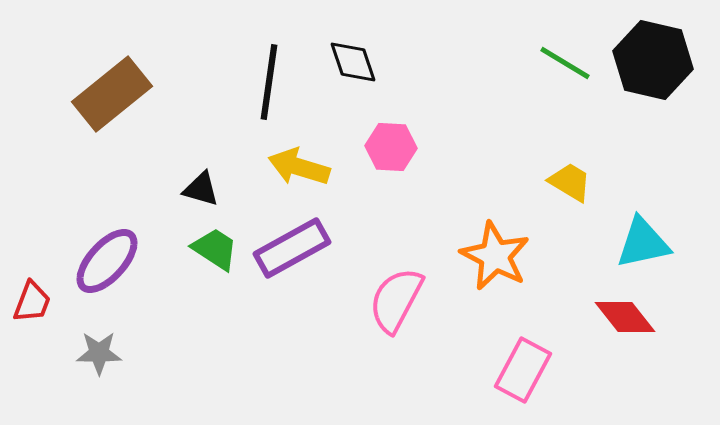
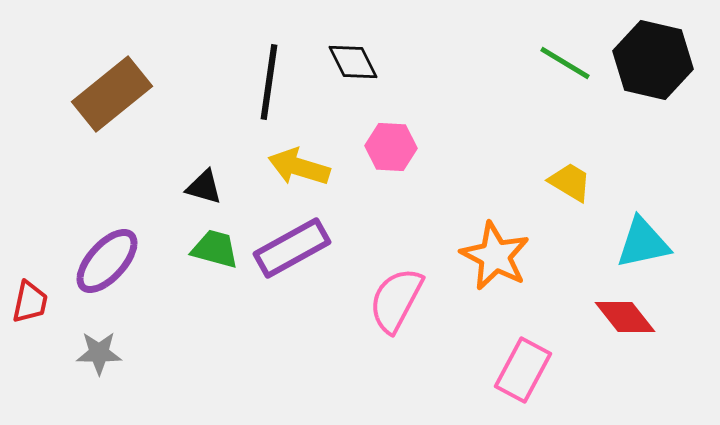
black diamond: rotated 8 degrees counterclockwise
black triangle: moved 3 px right, 2 px up
green trapezoid: rotated 18 degrees counterclockwise
red trapezoid: moved 2 px left; rotated 9 degrees counterclockwise
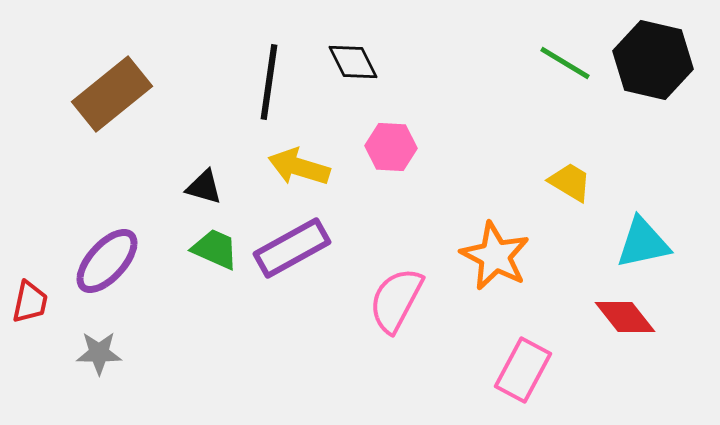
green trapezoid: rotated 9 degrees clockwise
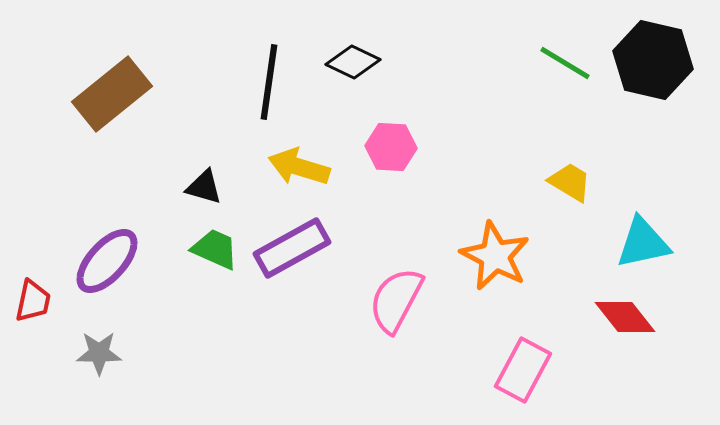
black diamond: rotated 38 degrees counterclockwise
red trapezoid: moved 3 px right, 1 px up
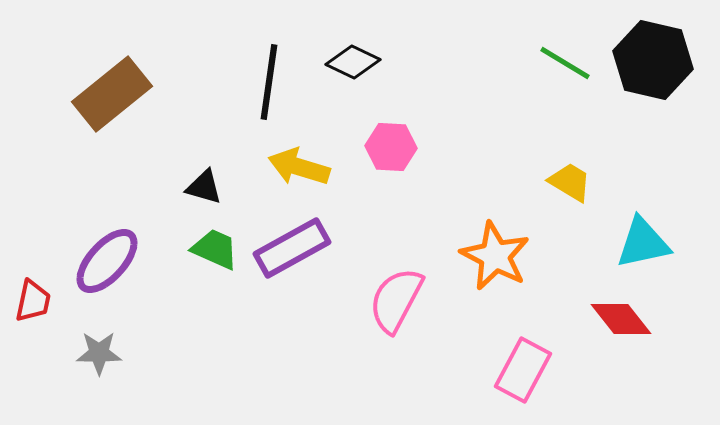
red diamond: moved 4 px left, 2 px down
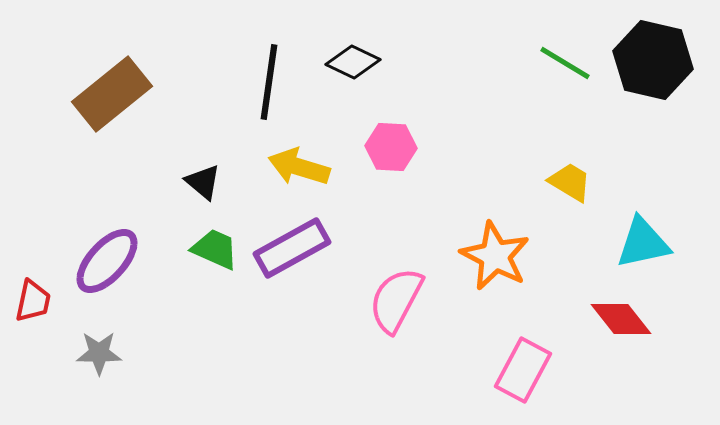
black triangle: moved 1 px left, 5 px up; rotated 24 degrees clockwise
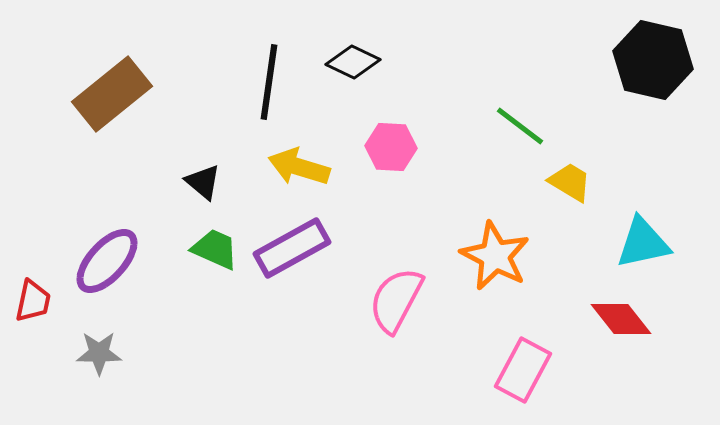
green line: moved 45 px left, 63 px down; rotated 6 degrees clockwise
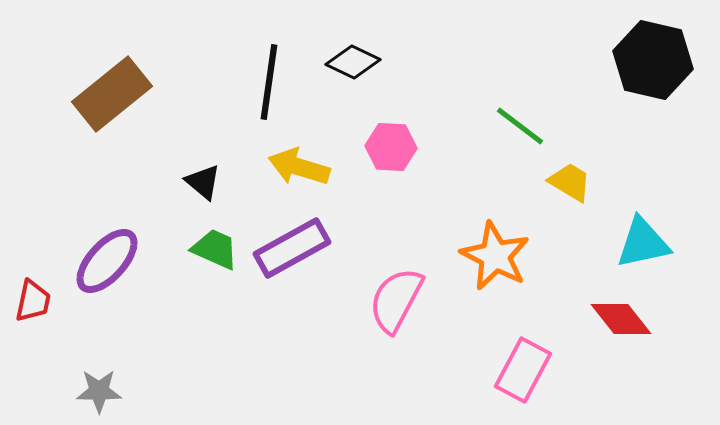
gray star: moved 38 px down
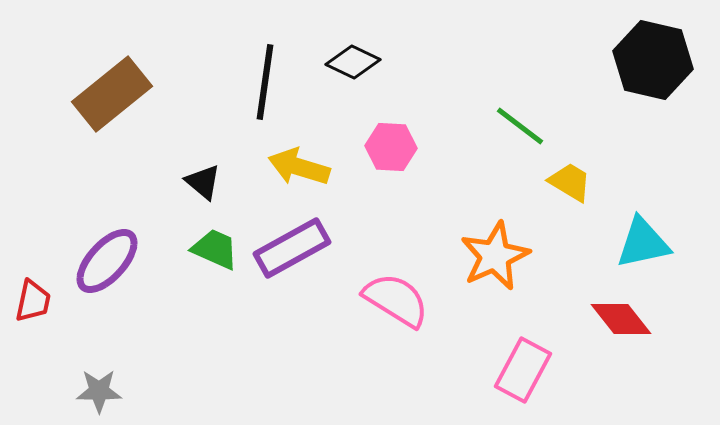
black line: moved 4 px left
orange star: rotated 20 degrees clockwise
pink semicircle: rotated 94 degrees clockwise
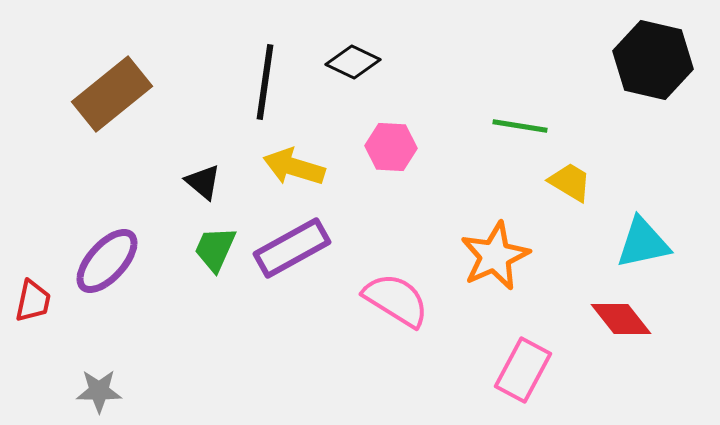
green line: rotated 28 degrees counterclockwise
yellow arrow: moved 5 px left
green trapezoid: rotated 90 degrees counterclockwise
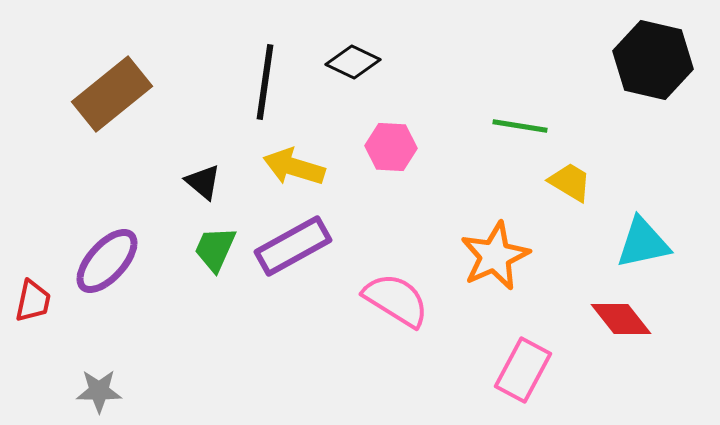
purple rectangle: moved 1 px right, 2 px up
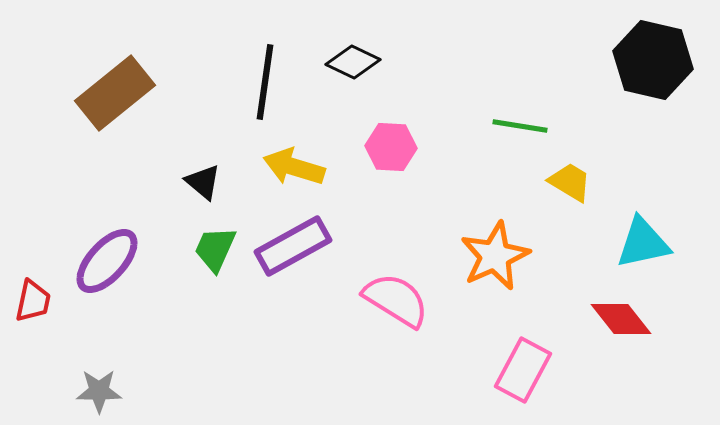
brown rectangle: moved 3 px right, 1 px up
